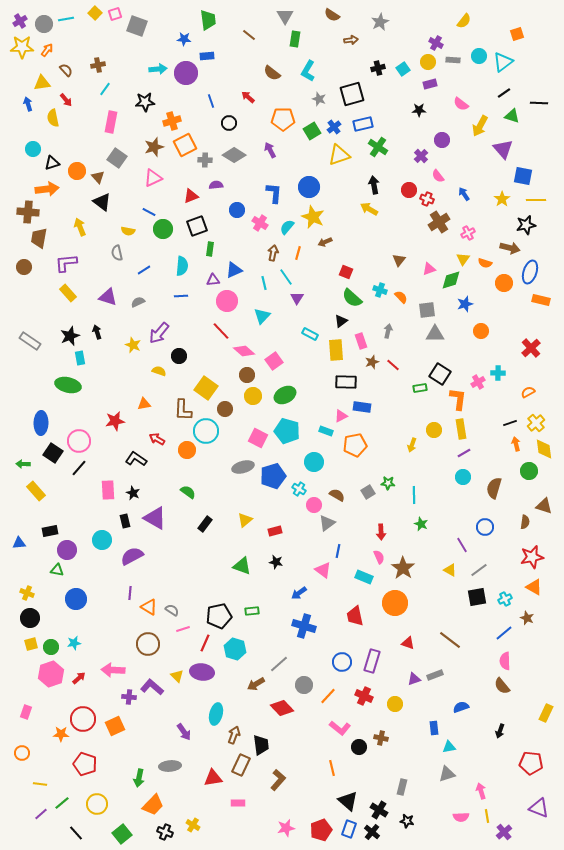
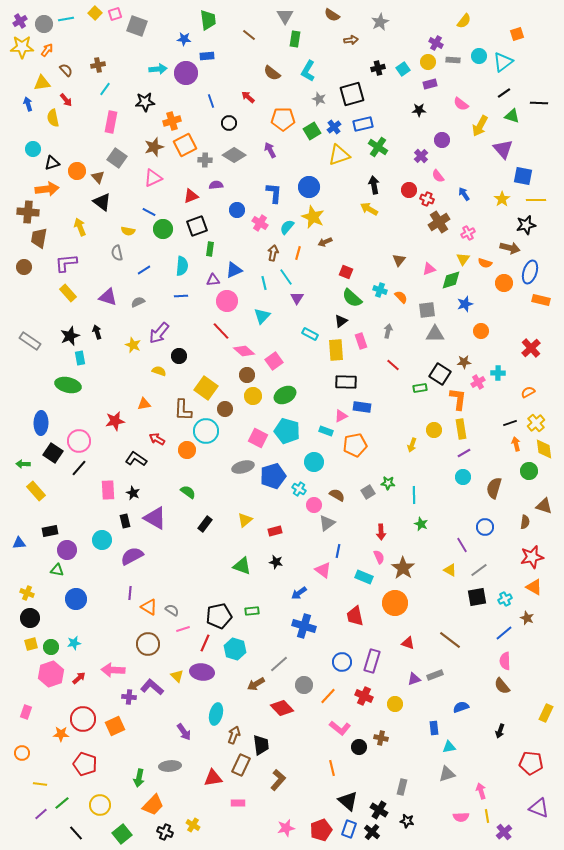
brown star at (372, 362): moved 92 px right; rotated 16 degrees clockwise
yellow circle at (97, 804): moved 3 px right, 1 px down
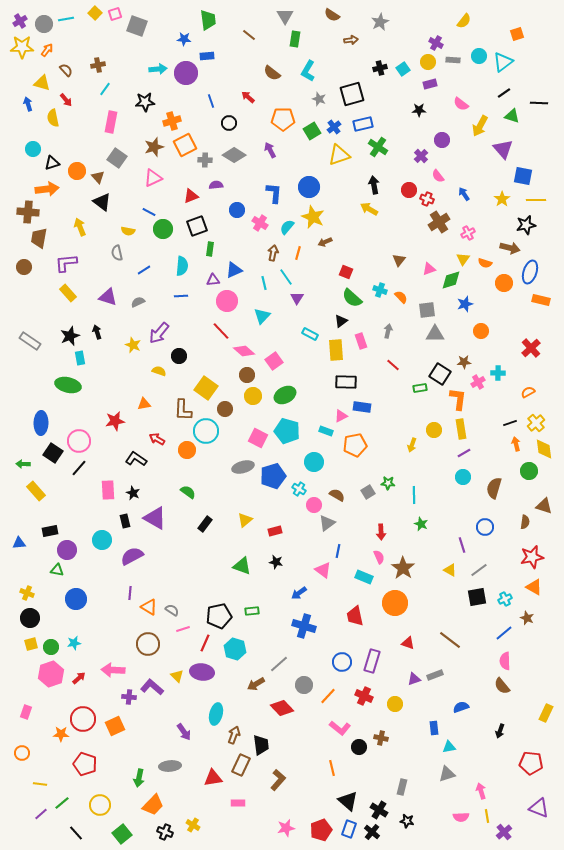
black cross at (378, 68): moved 2 px right
yellow triangle at (42, 83): rotated 24 degrees clockwise
purple line at (462, 545): rotated 14 degrees clockwise
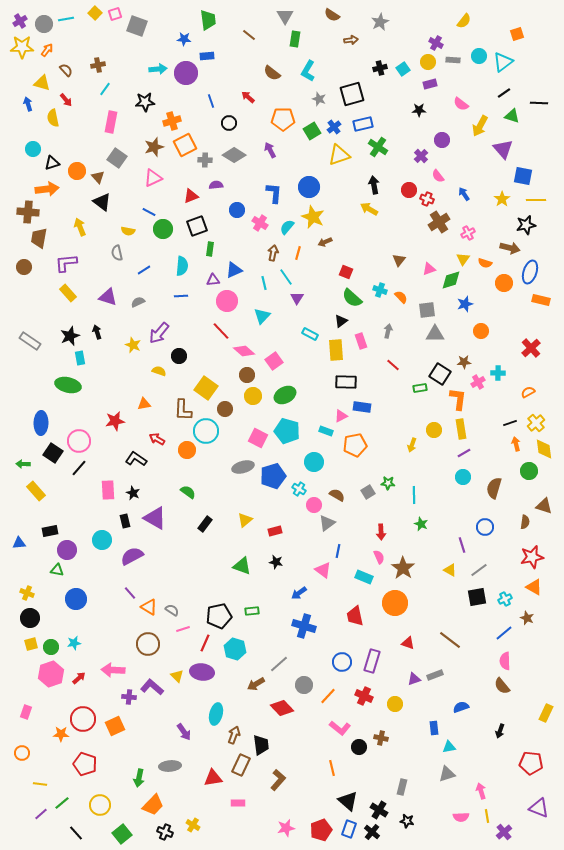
purple line at (130, 593): rotated 48 degrees counterclockwise
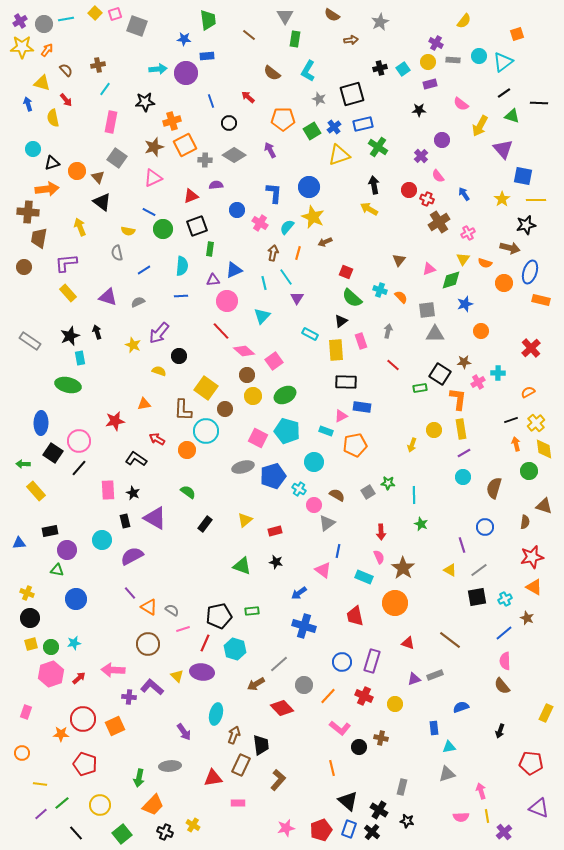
black line at (510, 423): moved 1 px right, 3 px up
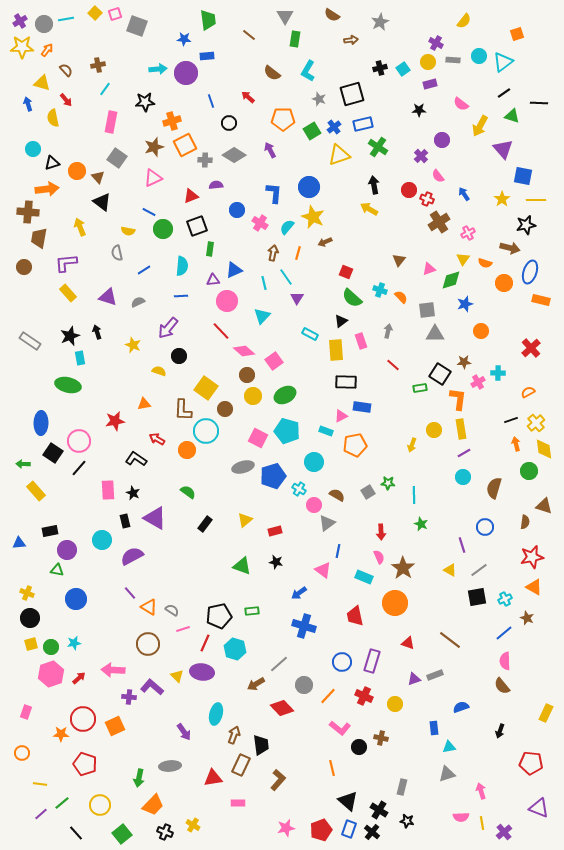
purple arrow at (159, 333): moved 9 px right, 5 px up
yellow line at (487, 816): moved 5 px left, 7 px down
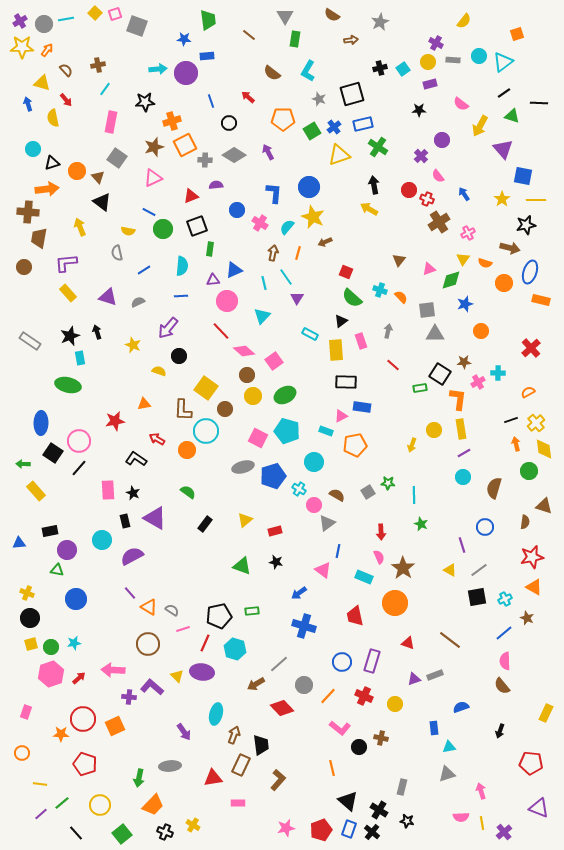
purple arrow at (270, 150): moved 2 px left, 2 px down
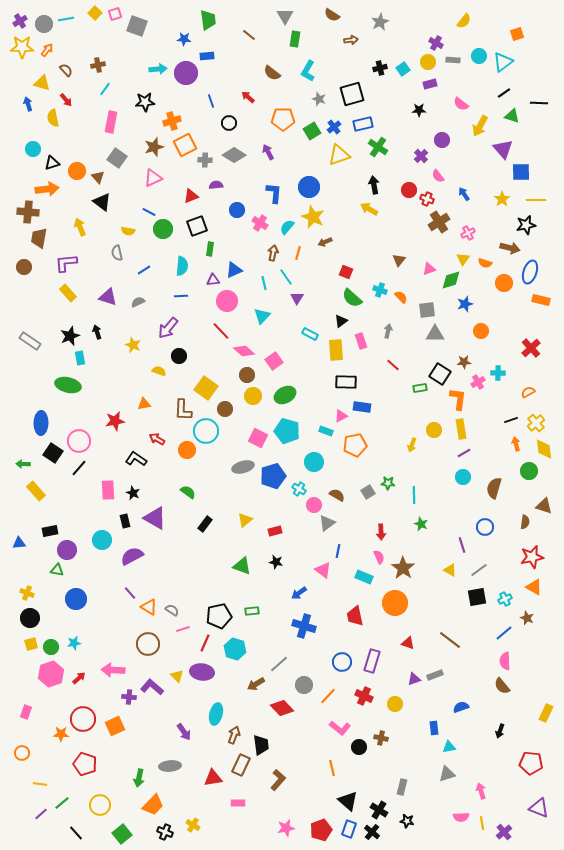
blue square at (523, 176): moved 2 px left, 4 px up; rotated 12 degrees counterclockwise
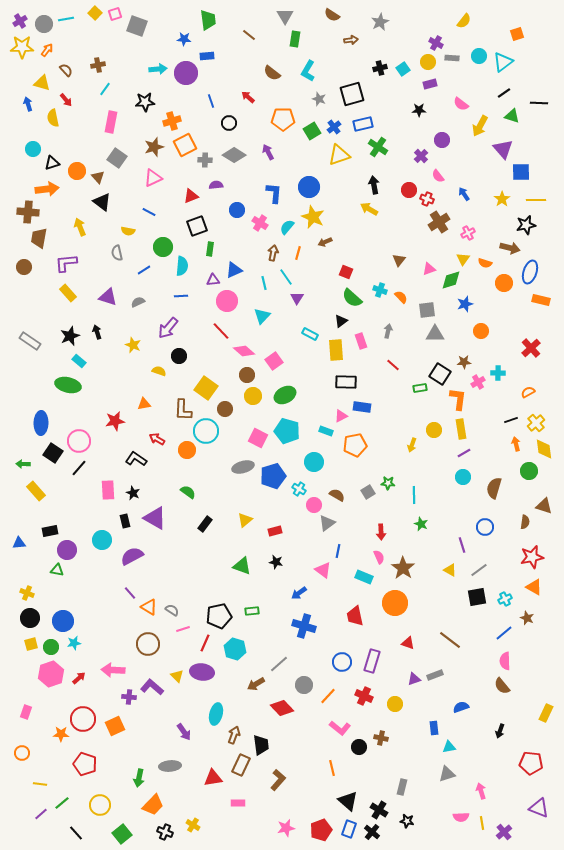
gray rectangle at (453, 60): moved 1 px left, 2 px up
green circle at (163, 229): moved 18 px down
cyan rectangle at (80, 358): moved 1 px left, 3 px down; rotated 40 degrees counterclockwise
blue circle at (76, 599): moved 13 px left, 22 px down
